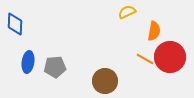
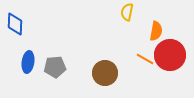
yellow semicircle: rotated 54 degrees counterclockwise
orange semicircle: moved 2 px right
red circle: moved 2 px up
brown circle: moved 8 px up
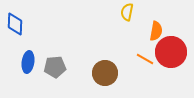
red circle: moved 1 px right, 3 px up
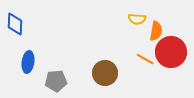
yellow semicircle: moved 10 px right, 7 px down; rotated 96 degrees counterclockwise
gray pentagon: moved 1 px right, 14 px down
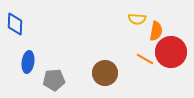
gray pentagon: moved 2 px left, 1 px up
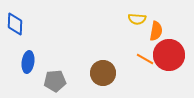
red circle: moved 2 px left, 3 px down
brown circle: moved 2 px left
gray pentagon: moved 1 px right, 1 px down
